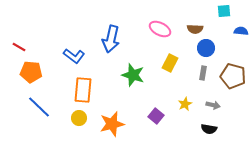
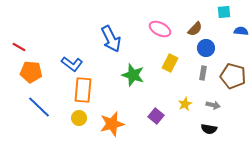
cyan square: moved 1 px down
brown semicircle: rotated 49 degrees counterclockwise
blue arrow: rotated 40 degrees counterclockwise
blue L-shape: moved 2 px left, 8 px down
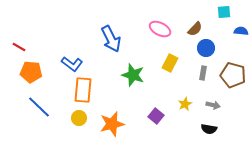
brown pentagon: moved 1 px up
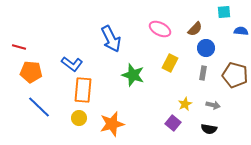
red line: rotated 16 degrees counterclockwise
brown pentagon: moved 2 px right
purple square: moved 17 px right, 7 px down
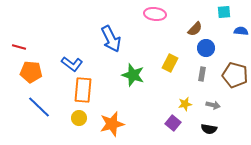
pink ellipse: moved 5 px left, 15 px up; rotated 20 degrees counterclockwise
gray rectangle: moved 1 px left, 1 px down
yellow star: rotated 16 degrees clockwise
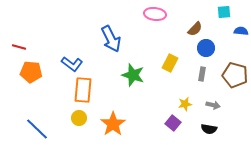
blue line: moved 2 px left, 22 px down
orange star: moved 1 px right; rotated 20 degrees counterclockwise
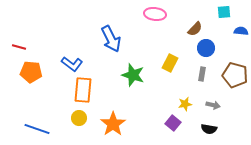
blue line: rotated 25 degrees counterclockwise
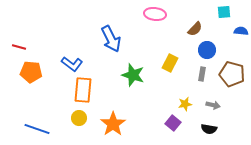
blue circle: moved 1 px right, 2 px down
brown pentagon: moved 3 px left, 1 px up
